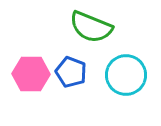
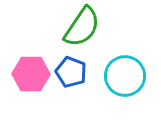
green semicircle: moved 9 px left; rotated 78 degrees counterclockwise
cyan circle: moved 1 px left, 1 px down
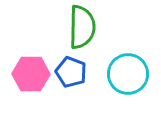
green semicircle: rotated 33 degrees counterclockwise
cyan circle: moved 3 px right, 2 px up
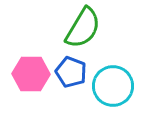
green semicircle: moved 1 px right, 1 px down; rotated 30 degrees clockwise
cyan circle: moved 15 px left, 12 px down
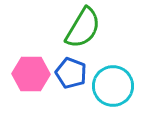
blue pentagon: moved 1 px down
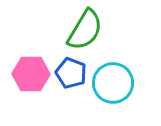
green semicircle: moved 2 px right, 2 px down
cyan circle: moved 3 px up
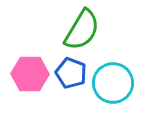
green semicircle: moved 3 px left
pink hexagon: moved 1 px left
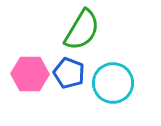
blue pentagon: moved 2 px left
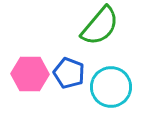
green semicircle: moved 18 px right, 4 px up; rotated 9 degrees clockwise
cyan circle: moved 2 px left, 4 px down
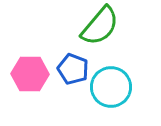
blue pentagon: moved 4 px right, 4 px up
